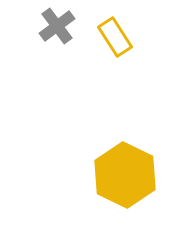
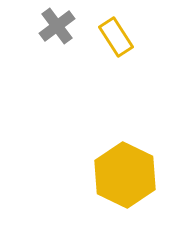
yellow rectangle: moved 1 px right
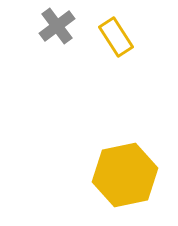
yellow hexagon: rotated 22 degrees clockwise
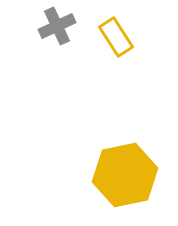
gray cross: rotated 12 degrees clockwise
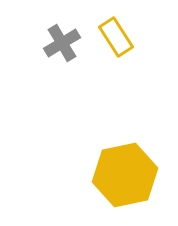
gray cross: moved 5 px right, 17 px down; rotated 6 degrees counterclockwise
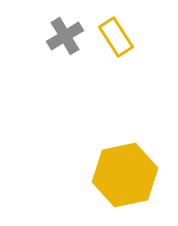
gray cross: moved 3 px right, 7 px up
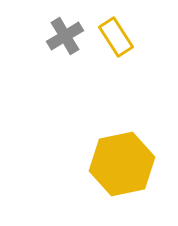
yellow hexagon: moved 3 px left, 11 px up
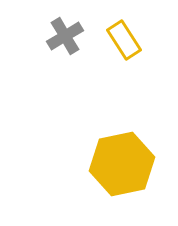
yellow rectangle: moved 8 px right, 3 px down
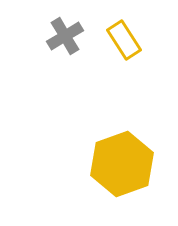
yellow hexagon: rotated 8 degrees counterclockwise
